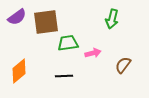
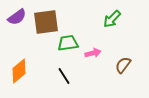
green arrow: rotated 30 degrees clockwise
black line: rotated 60 degrees clockwise
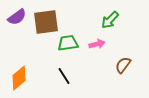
green arrow: moved 2 px left, 1 px down
pink arrow: moved 4 px right, 9 px up
orange diamond: moved 7 px down
